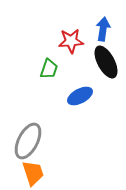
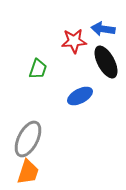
blue arrow: rotated 90 degrees counterclockwise
red star: moved 3 px right
green trapezoid: moved 11 px left
gray ellipse: moved 2 px up
orange trapezoid: moved 5 px left, 1 px up; rotated 36 degrees clockwise
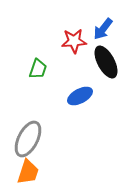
blue arrow: rotated 60 degrees counterclockwise
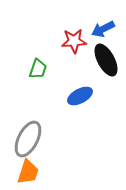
blue arrow: rotated 25 degrees clockwise
black ellipse: moved 2 px up
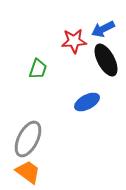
blue ellipse: moved 7 px right, 6 px down
orange trapezoid: rotated 72 degrees counterclockwise
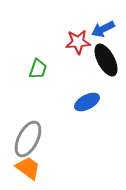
red star: moved 4 px right, 1 px down
orange trapezoid: moved 4 px up
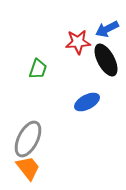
blue arrow: moved 4 px right
orange trapezoid: rotated 16 degrees clockwise
